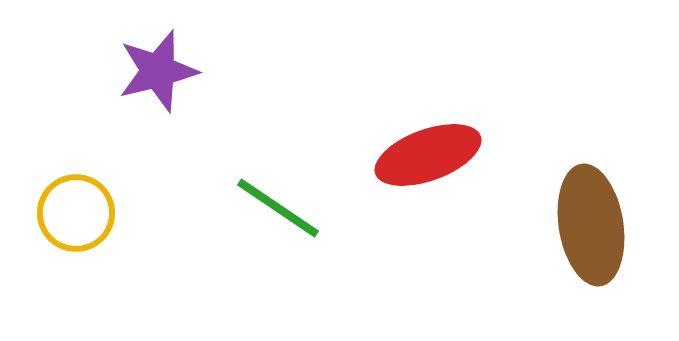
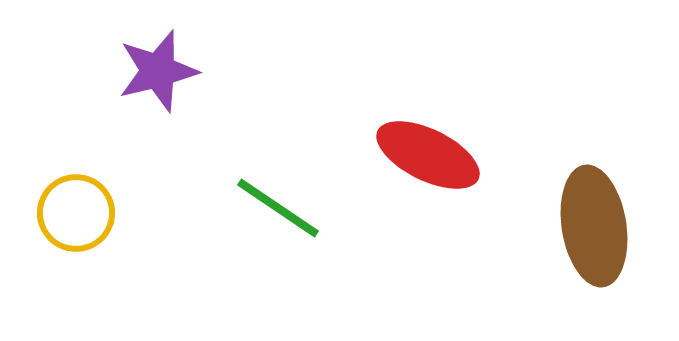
red ellipse: rotated 46 degrees clockwise
brown ellipse: moved 3 px right, 1 px down
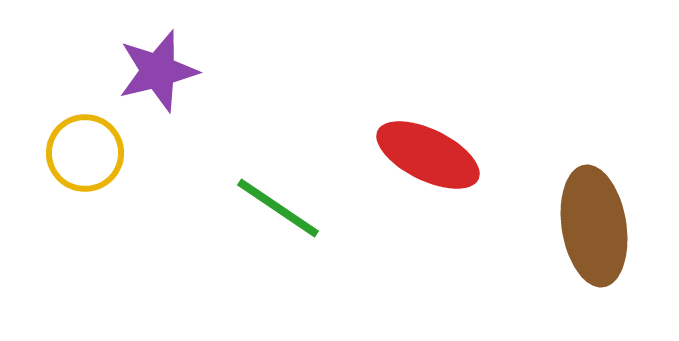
yellow circle: moved 9 px right, 60 px up
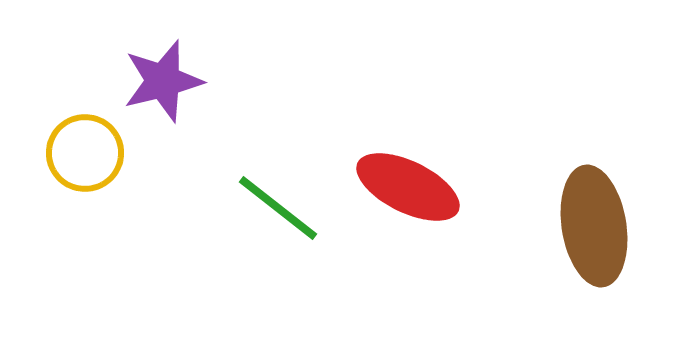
purple star: moved 5 px right, 10 px down
red ellipse: moved 20 px left, 32 px down
green line: rotated 4 degrees clockwise
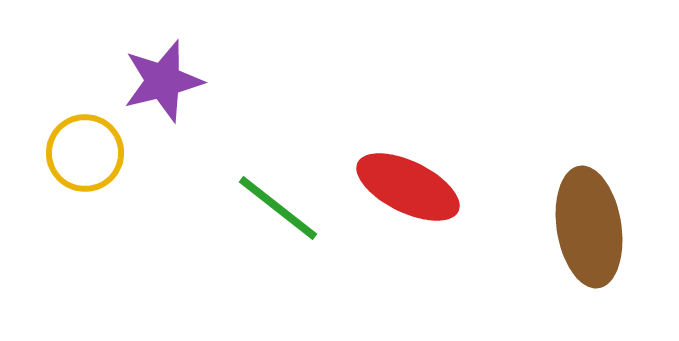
brown ellipse: moved 5 px left, 1 px down
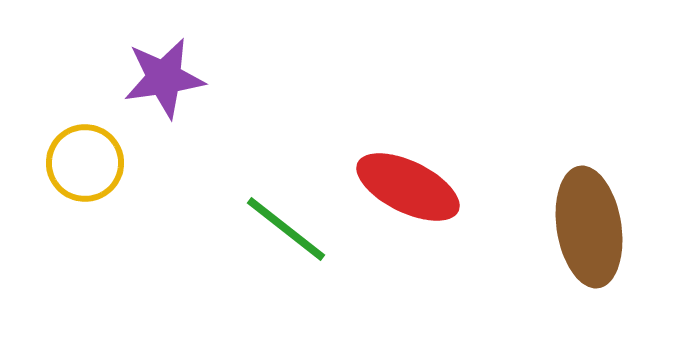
purple star: moved 1 px right, 3 px up; rotated 6 degrees clockwise
yellow circle: moved 10 px down
green line: moved 8 px right, 21 px down
